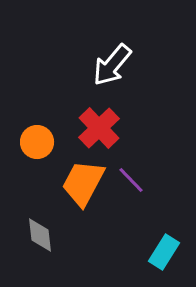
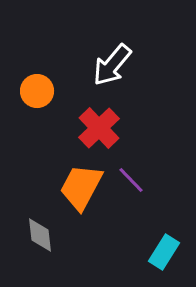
orange circle: moved 51 px up
orange trapezoid: moved 2 px left, 4 px down
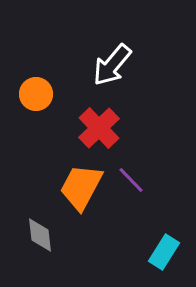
orange circle: moved 1 px left, 3 px down
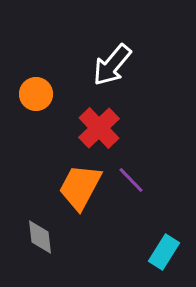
orange trapezoid: moved 1 px left
gray diamond: moved 2 px down
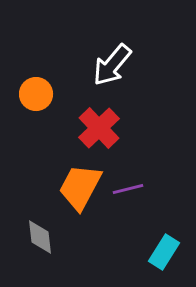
purple line: moved 3 px left, 9 px down; rotated 60 degrees counterclockwise
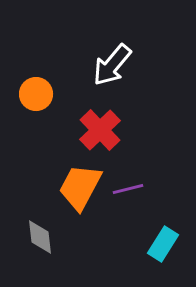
red cross: moved 1 px right, 2 px down
cyan rectangle: moved 1 px left, 8 px up
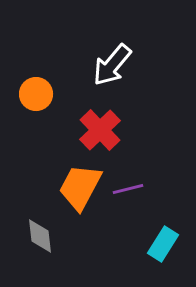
gray diamond: moved 1 px up
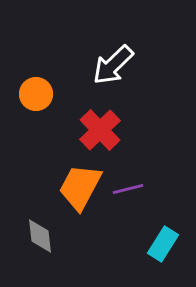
white arrow: moved 1 px right; rotated 6 degrees clockwise
